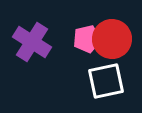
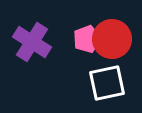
pink pentagon: rotated 8 degrees counterclockwise
white square: moved 1 px right, 2 px down
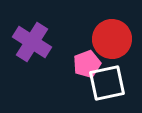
pink pentagon: moved 25 px down
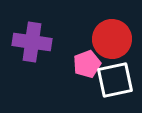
purple cross: rotated 24 degrees counterclockwise
white square: moved 8 px right, 3 px up
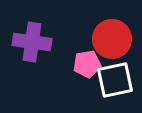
pink pentagon: rotated 12 degrees clockwise
